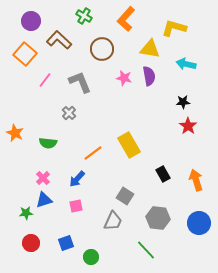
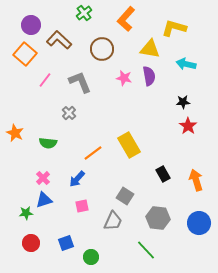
green cross: moved 3 px up; rotated 21 degrees clockwise
purple circle: moved 4 px down
pink square: moved 6 px right
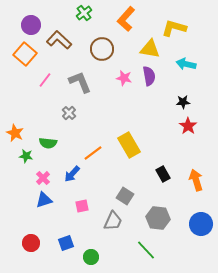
blue arrow: moved 5 px left, 5 px up
green star: moved 57 px up; rotated 16 degrees clockwise
blue circle: moved 2 px right, 1 px down
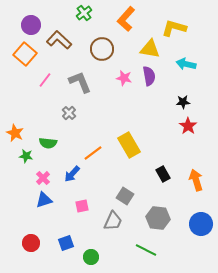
green line: rotated 20 degrees counterclockwise
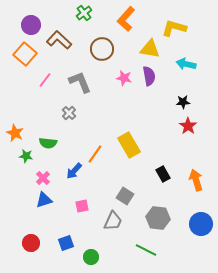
orange line: moved 2 px right, 1 px down; rotated 18 degrees counterclockwise
blue arrow: moved 2 px right, 3 px up
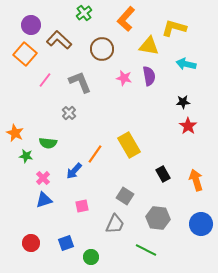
yellow triangle: moved 1 px left, 3 px up
gray trapezoid: moved 2 px right, 3 px down
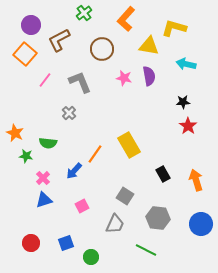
brown L-shape: rotated 70 degrees counterclockwise
pink square: rotated 16 degrees counterclockwise
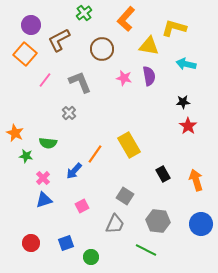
gray hexagon: moved 3 px down
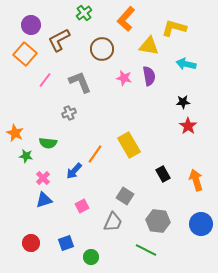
gray cross: rotated 24 degrees clockwise
gray trapezoid: moved 2 px left, 2 px up
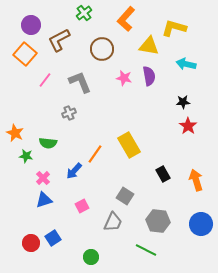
blue square: moved 13 px left, 5 px up; rotated 14 degrees counterclockwise
